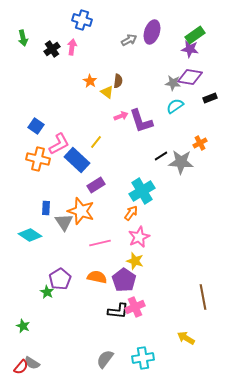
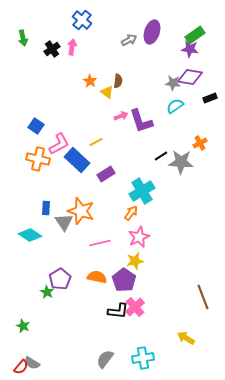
blue cross at (82, 20): rotated 24 degrees clockwise
yellow line at (96, 142): rotated 24 degrees clockwise
purple rectangle at (96, 185): moved 10 px right, 11 px up
yellow star at (135, 261): rotated 30 degrees counterclockwise
brown line at (203, 297): rotated 10 degrees counterclockwise
pink cross at (135, 307): rotated 18 degrees counterclockwise
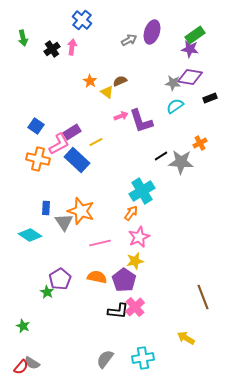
brown semicircle at (118, 81): moved 2 px right; rotated 120 degrees counterclockwise
purple rectangle at (106, 174): moved 34 px left, 42 px up
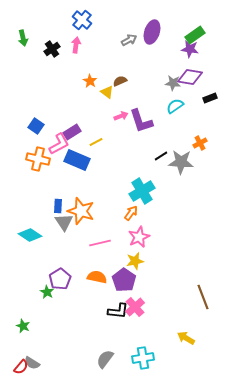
pink arrow at (72, 47): moved 4 px right, 2 px up
blue rectangle at (77, 160): rotated 20 degrees counterclockwise
blue rectangle at (46, 208): moved 12 px right, 2 px up
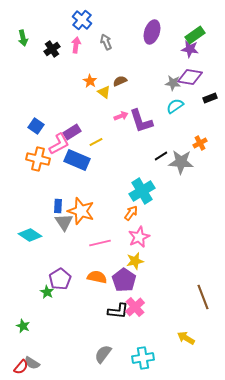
gray arrow at (129, 40): moved 23 px left, 2 px down; rotated 84 degrees counterclockwise
yellow triangle at (107, 92): moved 3 px left
gray semicircle at (105, 359): moved 2 px left, 5 px up
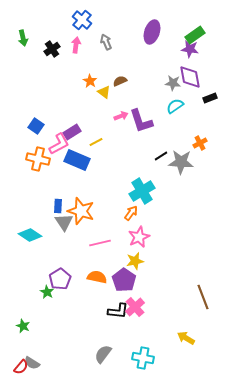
purple diamond at (190, 77): rotated 70 degrees clockwise
cyan cross at (143, 358): rotated 20 degrees clockwise
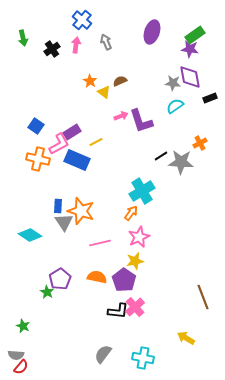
gray semicircle at (32, 363): moved 16 px left, 8 px up; rotated 28 degrees counterclockwise
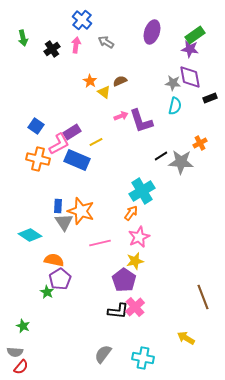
gray arrow at (106, 42): rotated 35 degrees counterclockwise
cyan semicircle at (175, 106): rotated 138 degrees clockwise
orange semicircle at (97, 277): moved 43 px left, 17 px up
gray semicircle at (16, 355): moved 1 px left, 3 px up
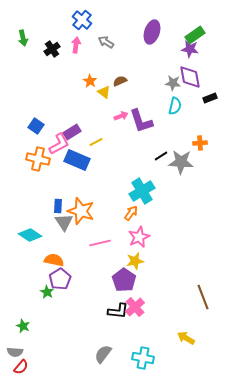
orange cross at (200, 143): rotated 24 degrees clockwise
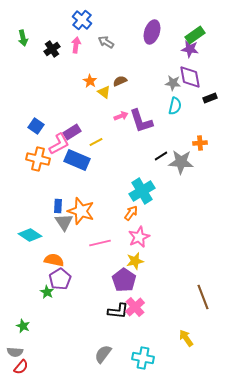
yellow arrow at (186, 338): rotated 24 degrees clockwise
